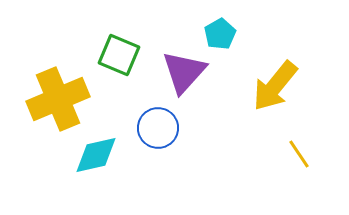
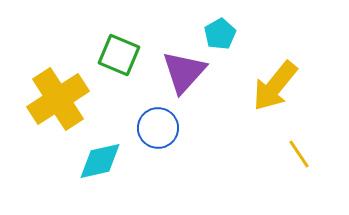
yellow cross: rotated 10 degrees counterclockwise
cyan diamond: moved 4 px right, 6 px down
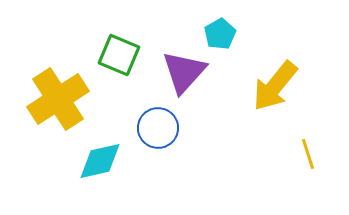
yellow line: moved 9 px right; rotated 16 degrees clockwise
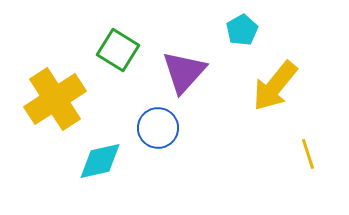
cyan pentagon: moved 22 px right, 4 px up
green square: moved 1 px left, 5 px up; rotated 9 degrees clockwise
yellow cross: moved 3 px left
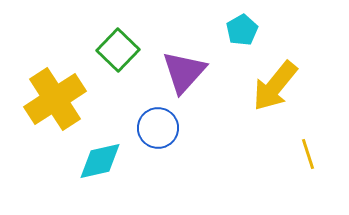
green square: rotated 12 degrees clockwise
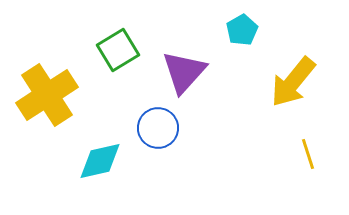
green square: rotated 15 degrees clockwise
yellow arrow: moved 18 px right, 4 px up
yellow cross: moved 8 px left, 4 px up
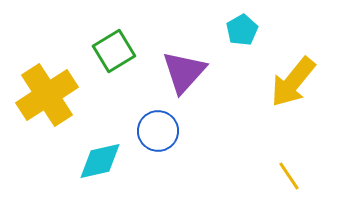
green square: moved 4 px left, 1 px down
blue circle: moved 3 px down
yellow line: moved 19 px left, 22 px down; rotated 16 degrees counterclockwise
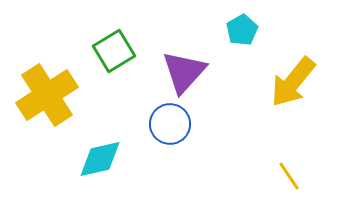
blue circle: moved 12 px right, 7 px up
cyan diamond: moved 2 px up
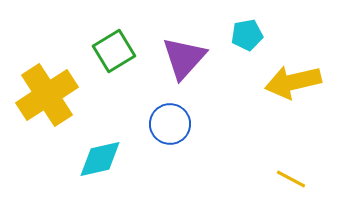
cyan pentagon: moved 5 px right, 5 px down; rotated 20 degrees clockwise
purple triangle: moved 14 px up
yellow arrow: rotated 38 degrees clockwise
yellow line: moved 2 px right, 3 px down; rotated 28 degrees counterclockwise
